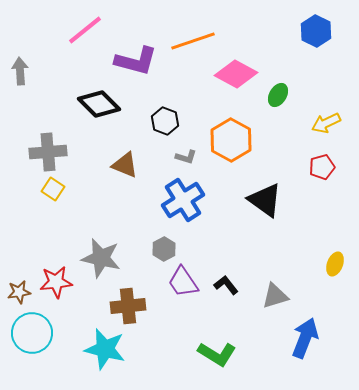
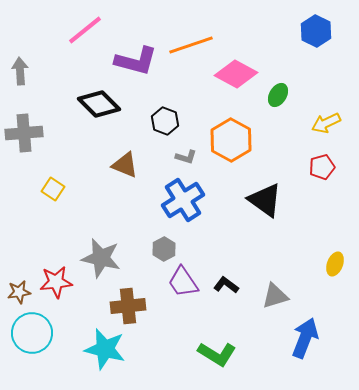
orange line: moved 2 px left, 4 px down
gray cross: moved 24 px left, 19 px up
black L-shape: rotated 15 degrees counterclockwise
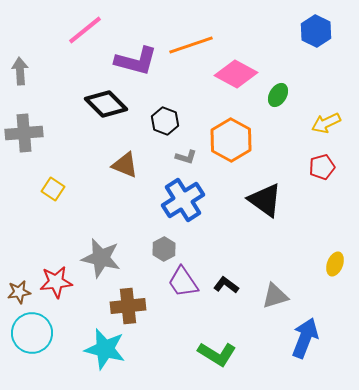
black diamond: moved 7 px right
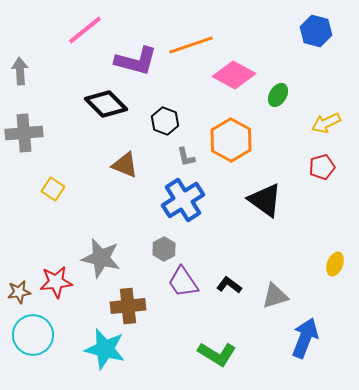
blue hexagon: rotated 12 degrees counterclockwise
pink diamond: moved 2 px left, 1 px down
gray L-shape: rotated 60 degrees clockwise
black L-shape: moved 3 px right
cyan circle: moved 1 px right, 2 px down
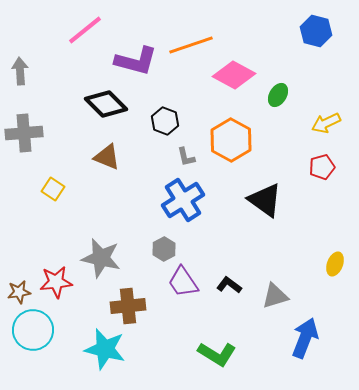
brown triangle: moved 18 px left, 8 px up
cyan circle: moved 5 px up
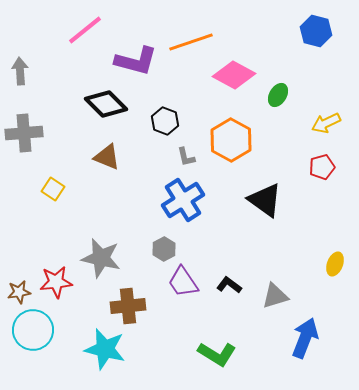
orange line: moved 3 px up
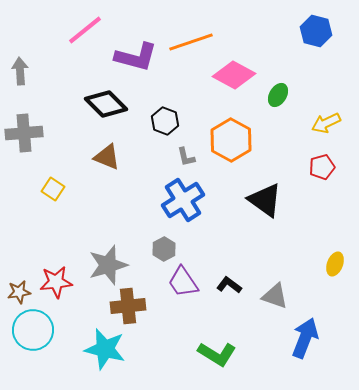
purple L-shape: moved 4 px up
gray star: moved 7 px right, 7 px down; rotated 30 degrees counterclockwise
gray triangle: rotated 36 degrees clockwise
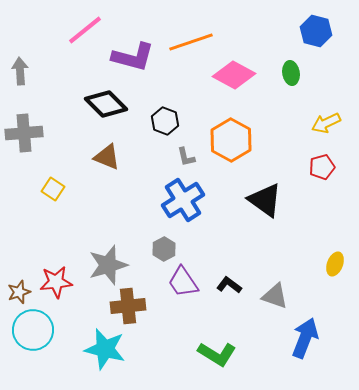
purple L-shape: moved 3 px left
green ellipse: moved 13 px right, 22 px up; rotated 40 degrees counterclockwise
brown star: rotated 10 degrees counterclockwise
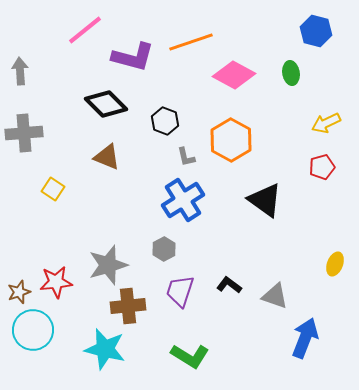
purple trapezoid: moved 3 px left, 9 px down; rotated 52 degrees clockwise
green L-shape: moved 27 px left, 2 px down
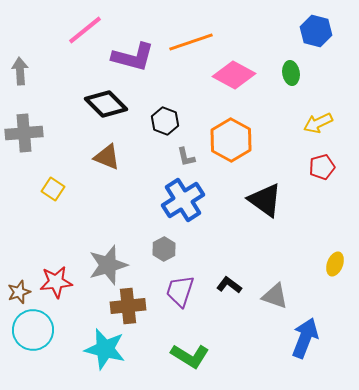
yellow arrow: moved 8 px left
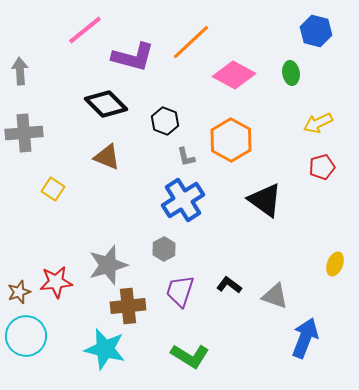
orange line: rotated 24 degrees counterclockwise
cyan circle: moved 7 px left, 6 px down
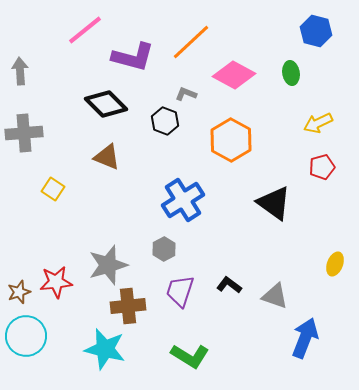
gray L-shape: moved 63 px up; rotated 125 degrees clockwise
black triangle: moved 9 px right, 3 px down
